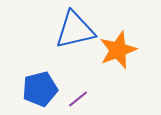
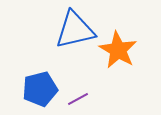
orange star: rotated 21 degrees counterclockwise
purple line: rotated 10 degrees clockwise
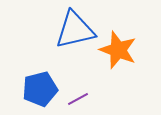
orange star: rotated 9 degrees counterclockwise
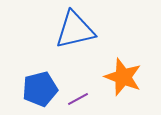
orange star: moved 5 px right, 27 px down
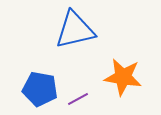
orange star: rotated 12 degrees counterclockwise
blue pentagon: rotated 24 degrees clockwise
